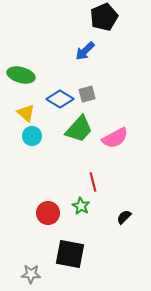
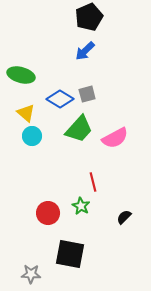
black pentagon: moved 15 px left
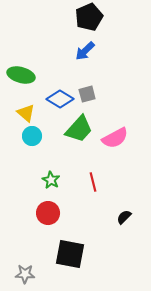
green star: moved 30 px left, 26 px up
gray star: moved 6 px left
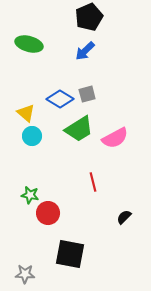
green ellipse: moved 8 px right, 31 px up
green trapezoid: rotated 16 degrees clockwise
green star: moved 21 px left, 15 px down; rotated 18 degrees counterclockwise
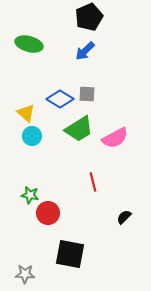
gray square: rotated 18 degrees clockwise
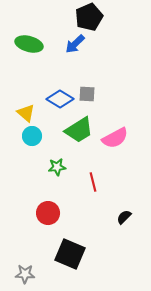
blue arrow: moved 10 px left, 7 px up
green trapezoid: moved 1 px down
green star: moved 27 px right, 28 px up; rotated 18 degrees counterclockwise
black square: rotated 12 degrees clockwise
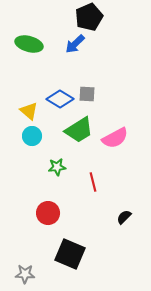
yellow triangle: moved 3 px right, 2 px up
